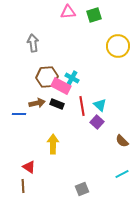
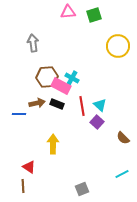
brown semicircle: moved 1 px right, 3 px up
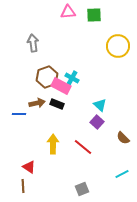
green square: rotated 14 degrees clockwise
brown hexagon: rotated 15 degrees counterclockwise
red line: moved 1 px right, 41 px down; rotated 42 degrees counterclockwise
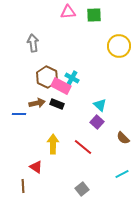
yellow circle: moved 1 px right
brown hexagon: rotated 15 degrees counterclockwise
red triangle: moved 7 px right
gray square: rotated 16 degrees counterclockwise
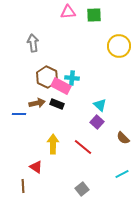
cyan cross: rotated 24 degrees counterclockwise
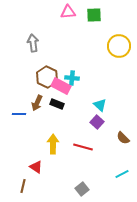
brown arrow: rotated 126 degrees clockwise
red line: rotated 24 degrees counterclockwise
brown line: rotated 16 degrees clockwise
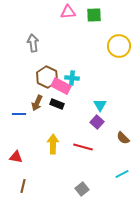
cyan triangle: rotated 16 degrees clockwise
red triangle: moved 20 px left, 10 px up; rotated 24 degrees counterclockwise
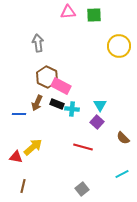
gray arrow: moved 5 px right
cyan cross: moved 31 px down
yellow arrow: moved 20 px left, 3 px down; rotated 48 degrees clockwise
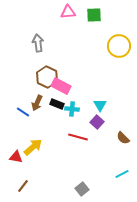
blue line: moved 4 px right, 2 px up; rotated 32 degrees clockwise
red line: moved 5 px left, 10 px up
brown line: rotated 24 degrees clockwise
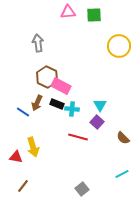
yellow arrow: rotated 114 degrees clockwise
